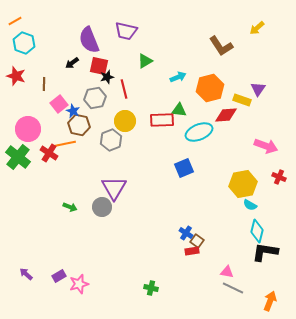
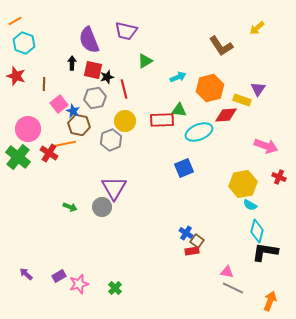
black arrow at (72, 63): rotated 128 degrees clockwise
red square at (99, 66): moved 6 px left, 4 px down
green cross at (151, 288): moved 36 px left; rotated 32 degrees clockwise
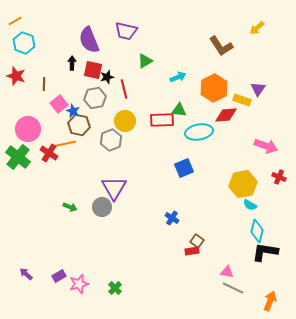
orange hexagon at (210, 88): moved 4 px right; rotated 12 degrees counterclockwise
cyan ellipse at (199, 132): rotated 12 degrees clockwise
blue cross at (186, 233): moved 14 px left, 15 px up
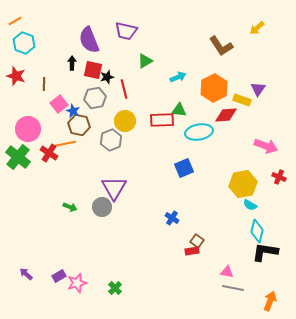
pink star at (79, 284): moved 2 px left, 1 px up
gray line at (233, 288): rotated 15 degrees counterclockwise
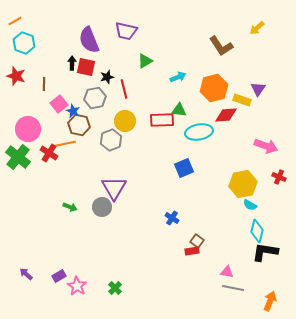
red square at (93, 70): moved 7 px left, 3 px up
orange hexagon at (214, 88): rotated 12 degrees clockwise
pink star at (77, 283): moved 3 px down; rotated 24 degrees counterclockwise
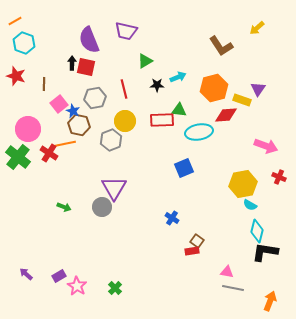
black star at (107, 77): moved 50 px right, 8 px down; rotated 16 degrees clockwise
green arrow at (70, 207): moved 6 px left
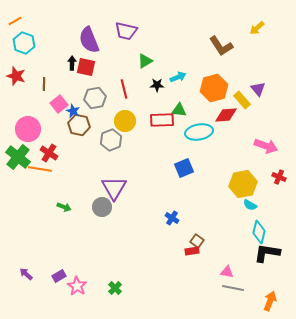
purple triangle at (258, 89): rotated 14 degrees counterclockwise
yellow rectangle at (242, 100): rotated 30 degrees clockwise
orange line at (64, 144): moved 24 px left, 25 px down; rotated 20 degrees clockwise
cyan diamond at (257, 231): moved 2 px right, 1 px down
black L-shape at (265, 252): moved 2 px right, 1 px down
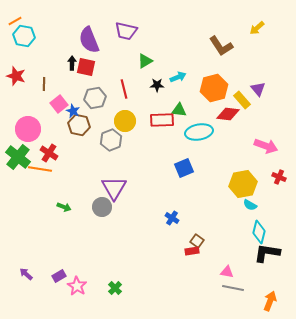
cyan hexagon at (24, 43): moved 7 px up; rotated 10 degrees counterclockwise
red diamond at (226, 115): moved 2 px right, 1 px up; rotated 10 degrees clockwise
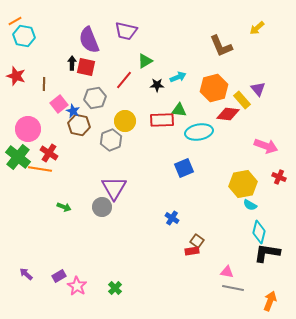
brown L-shape at (221, 46): rotated 10 degrees clockwise
red line at (124, 89): moved 9 px up; rotated 54 degrees clockwise
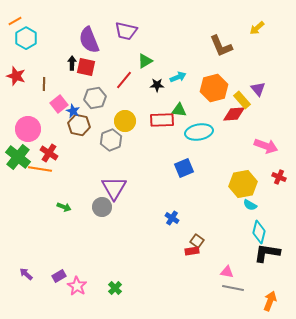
cyan hexagon at (24, 36): moved 2 px right, 2 px down; rotated 20 degrees clockwise
red diamond at (228, 114): moved 6 px right; rotated 10 degrees counterclockwise
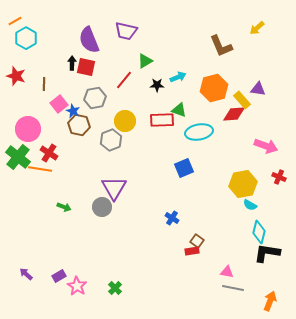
purple triangle at (258, 89): rotated 42 degrees counterclockwise
green triangle at (179, 110): rotated 14 degrees clockwise
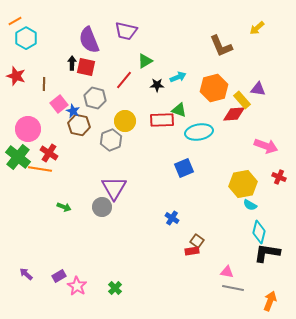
gray hexagon at (95, 98): rotated 25 degrees clockwise
